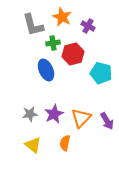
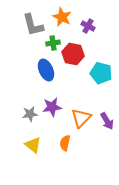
red hexagon: rotated 25 degrees clockwise
purple star: moved 2 px left, 7 px up; rotated 18 degrees clockwise
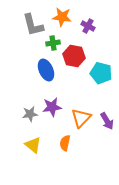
orange star: rotated 18 degrees counterclockwise
red hexagon: moved 1 px right, 2 px down
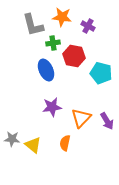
gray star: moved 18 px left, 25 px down; rotated 14 degrees clockwise
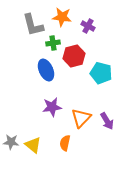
red hexagon: rotated 25 degrees counterclockwise
gray star: moved 1 px left, 3 px down
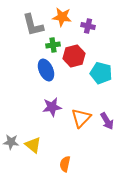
purple cross: rotated 16 degrees counterclockwise
green cross: moved 2 px down
orange semicircle: moved 21 px down
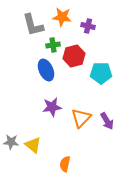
cyan pentagon: rotated 15 degrees counterclockwise
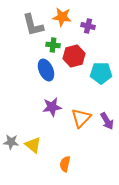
green cross: rotated 16 degrees clockwise
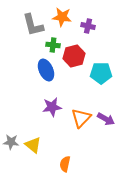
purple arrow: moved 1 px left, 2 px up; rotated 30 degrees counterclockwise
